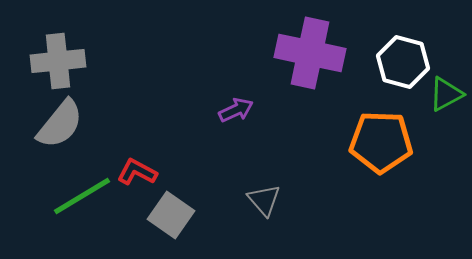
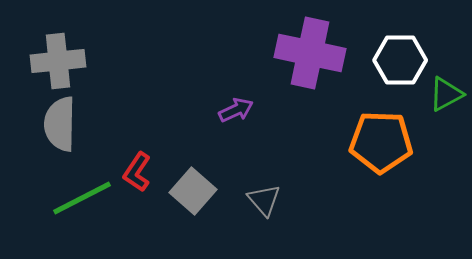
white hexagon: moved 3 px left, 2 px up; rotated 15 degrees counterclockwise
gray semicircle: rotated 142 degrees clockwise
red L-shape: rotated 84 degrees counterclockwise
green line: moved 2 px down; rotated 4 degrees clockwise
gray square: moved 22 px right, 24 px up; rotated 6 degrees clockwise
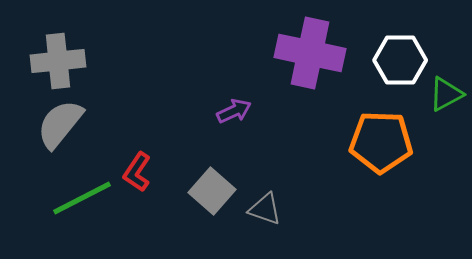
purple arrow: moved 2 px left, 1 px down
gray semicircle: rotated 38 degrees clockwise
gray square: moved 19 px right
gray triangle: moved 1 px right, 9 px down; rotated 30 degrees counterclockwise
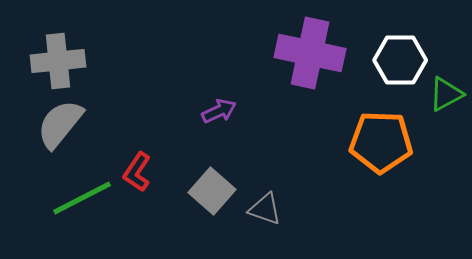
purple arrow: moved 15 px left
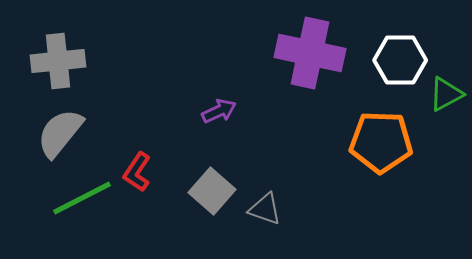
gray semicircle: moved 9 px down
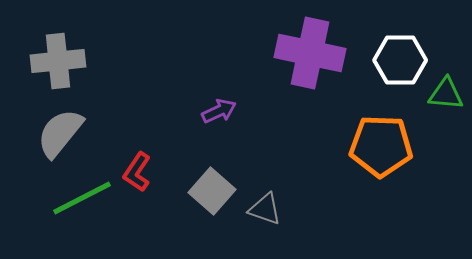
green triangle: rotated 33 degrees clockwise
orange pentagon: moved 4 px down
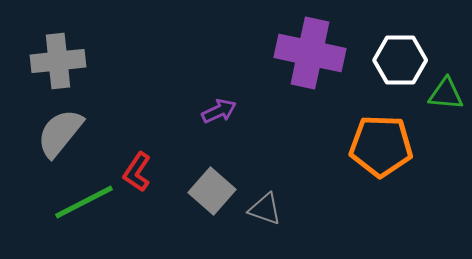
green line: moved 2 px right, 4 px down
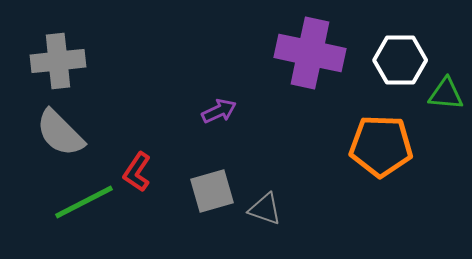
gray semicircle: rotated 84 degrees counterclockwise
gray square: rotated 33 degrees clockwise
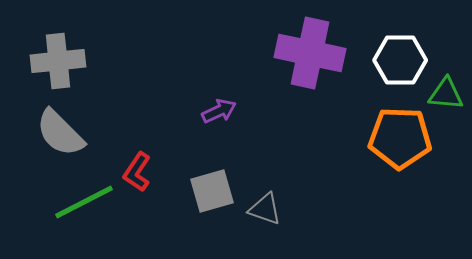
orange pentagon: moved 19 px right, 8 px up
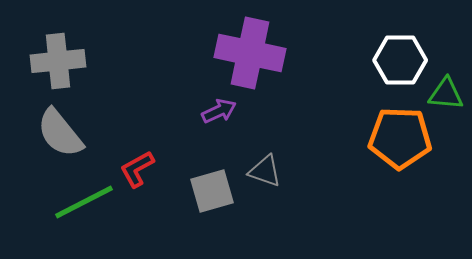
purple cross: moved 60 px left
gray semicircle: rotated 6 degrees clockwise
red L-shape: moved 3 px up; rotated 27 degrees clockwise
gray triangle: moved 38 px up
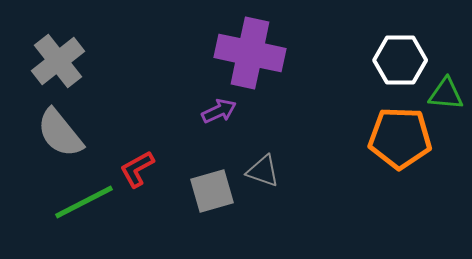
gray cross: rotated 32 degrees counterclockwise
gray triangle: moved 2 px left
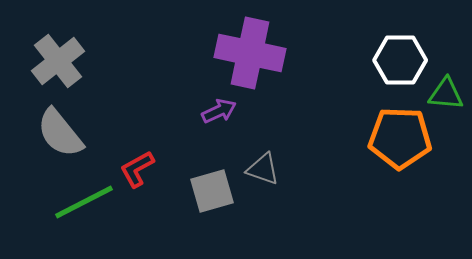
gray triangle: moved 2 px up
